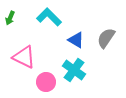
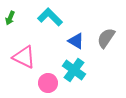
cyan L-shape: moved 1 px right
blue triangle: moved 1 px down
pink circle: moved 2 px right, 1 px down
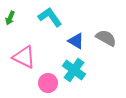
cyan L-shape: rotated 10 degrees clockwise
gray semicircle: rotated 85 degrees clockwise
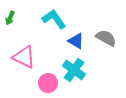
cyan L-shape: moved 4 px right, 2 px down
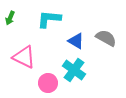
cyan L-shape: moved 5 px left; rotated 50 degrees counterclockwise
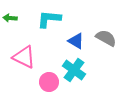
green arrow: rotated 72 degrees clockwise
pink circle: moved 1 px right, 1 px up
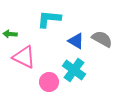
green arrow: moved 16 px down
gray semicircle: moved 4 px left, 1 px down
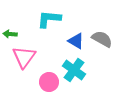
pink triangle: rotated 40 degrees clockwise
